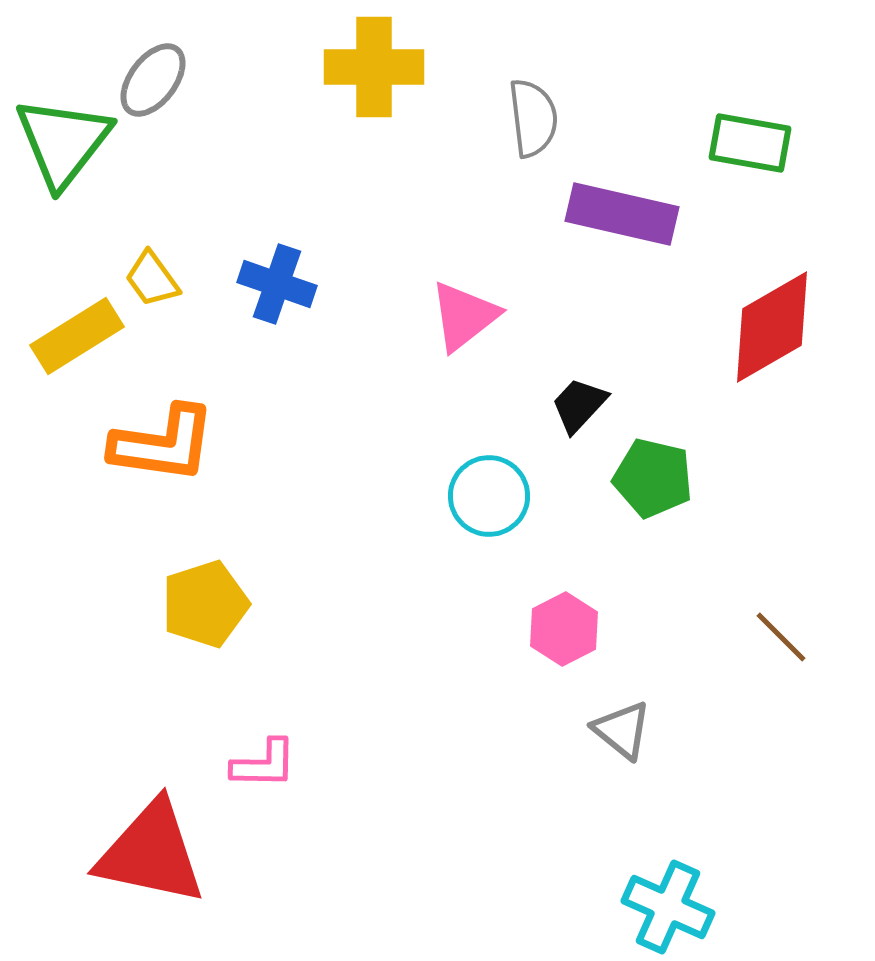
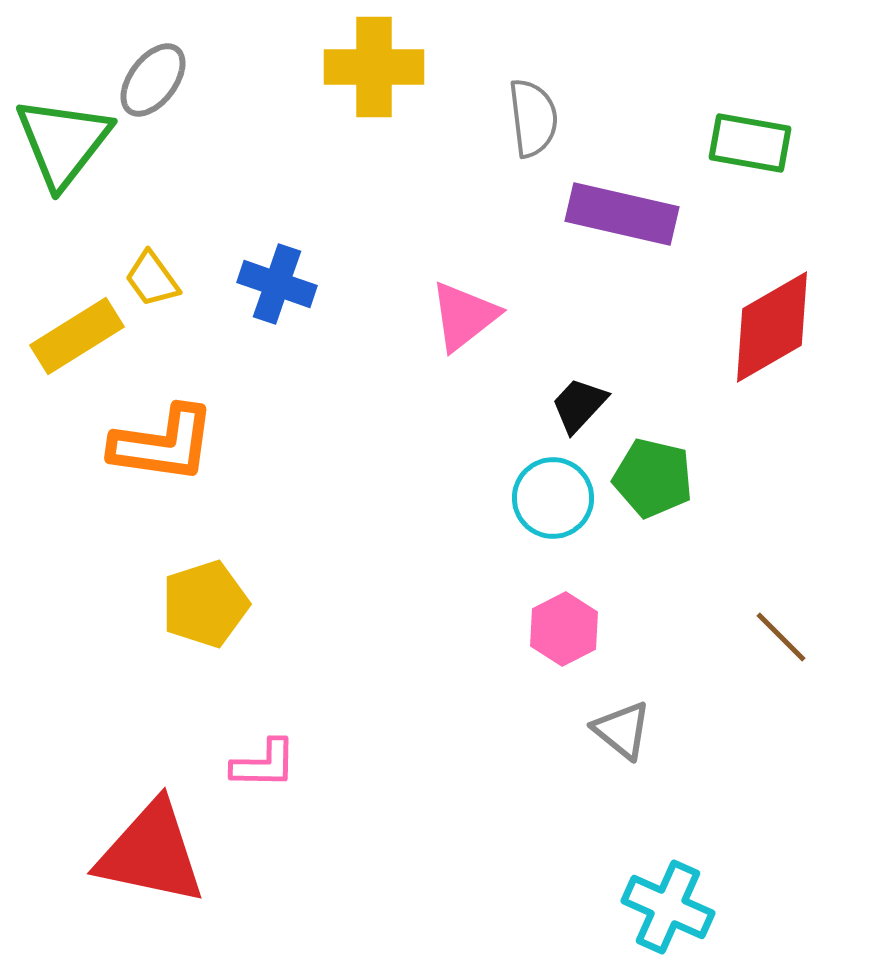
cyan circle: moved 64 px right, 2 px down
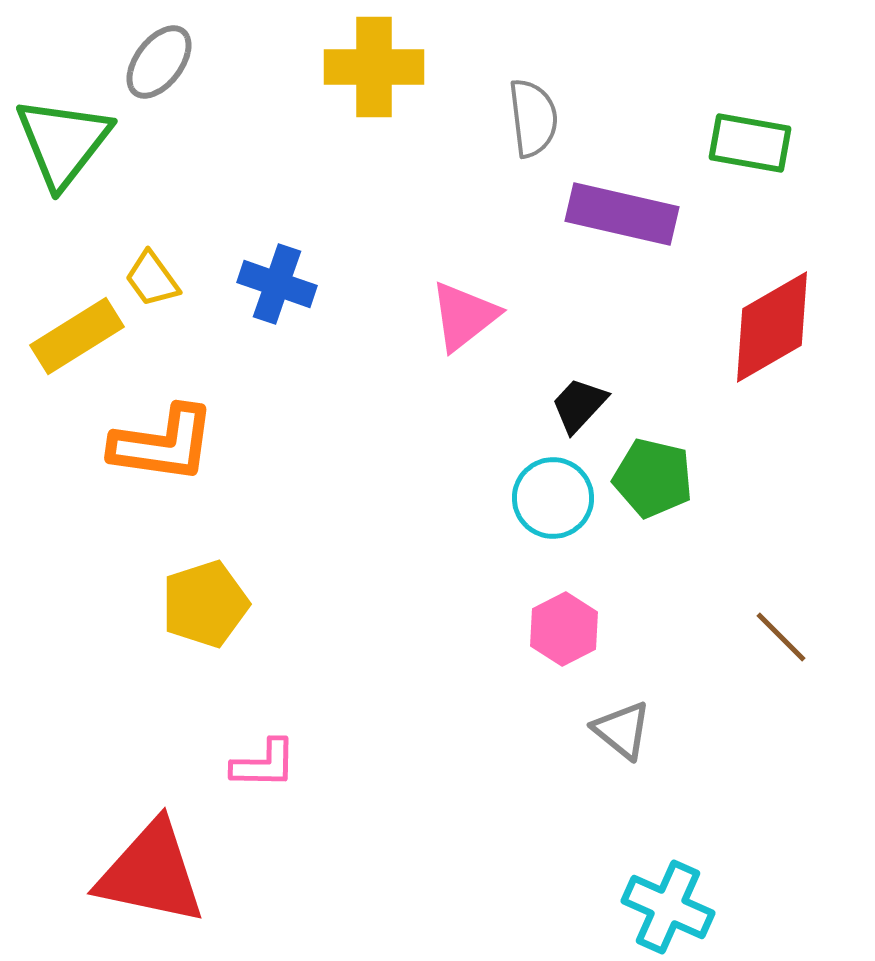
gray ellipse: moved 6 px right, 18 px up
red triangle: moved 20 px down
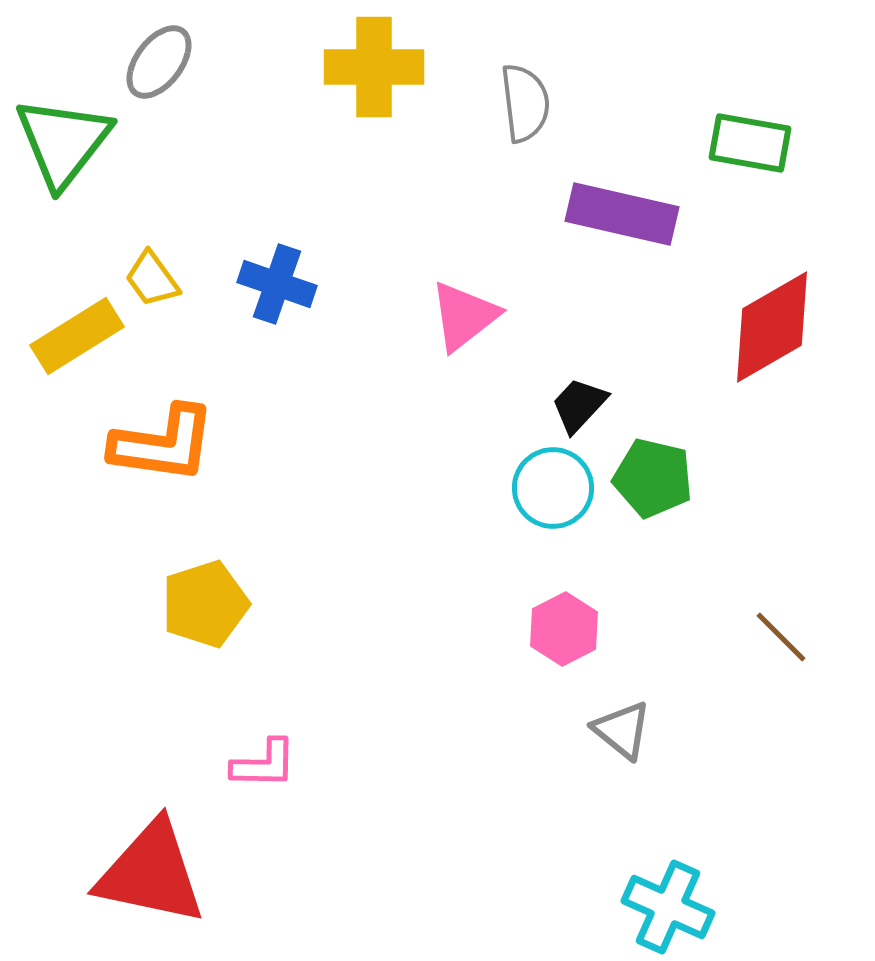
gray semicircle: moved 8 px left, 15 px up
cyan circle: moved 10 px up
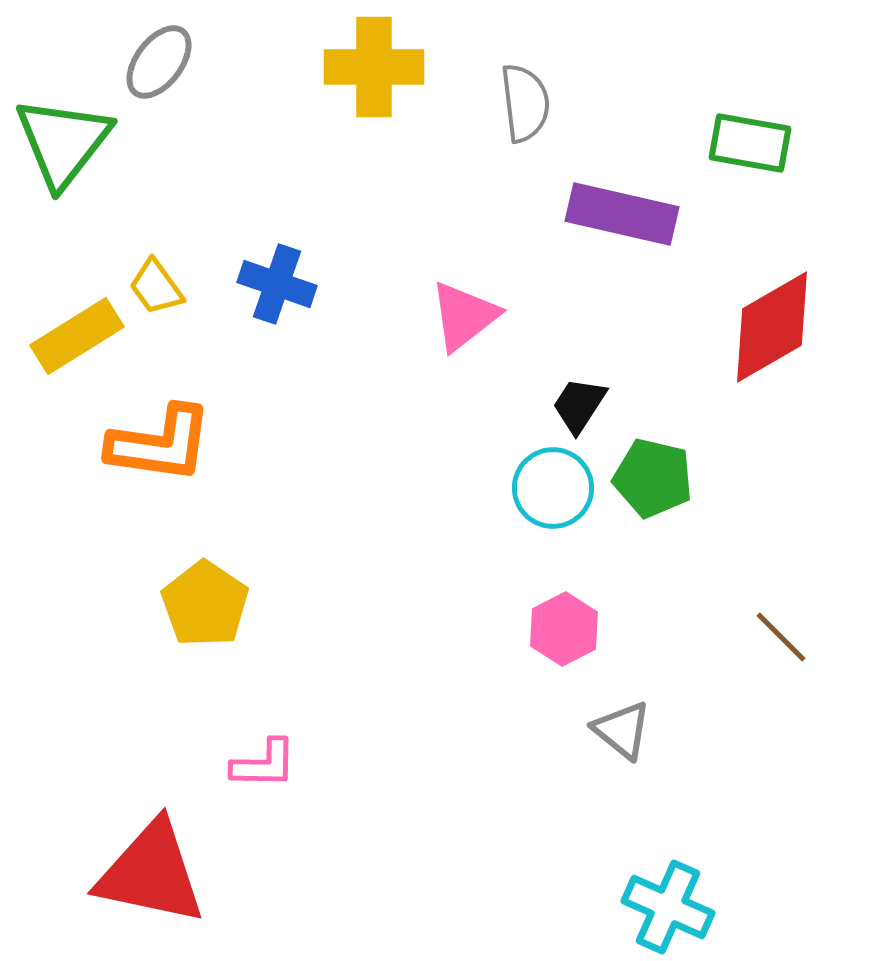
yellow trapezoid: moved 4 px right, 8 px down
black trapezoid: rotated 10 degrees counterclockwise
orange L-shape: moved 3 px left
yellow pentagon: rotated 20 degrees counterclockwise
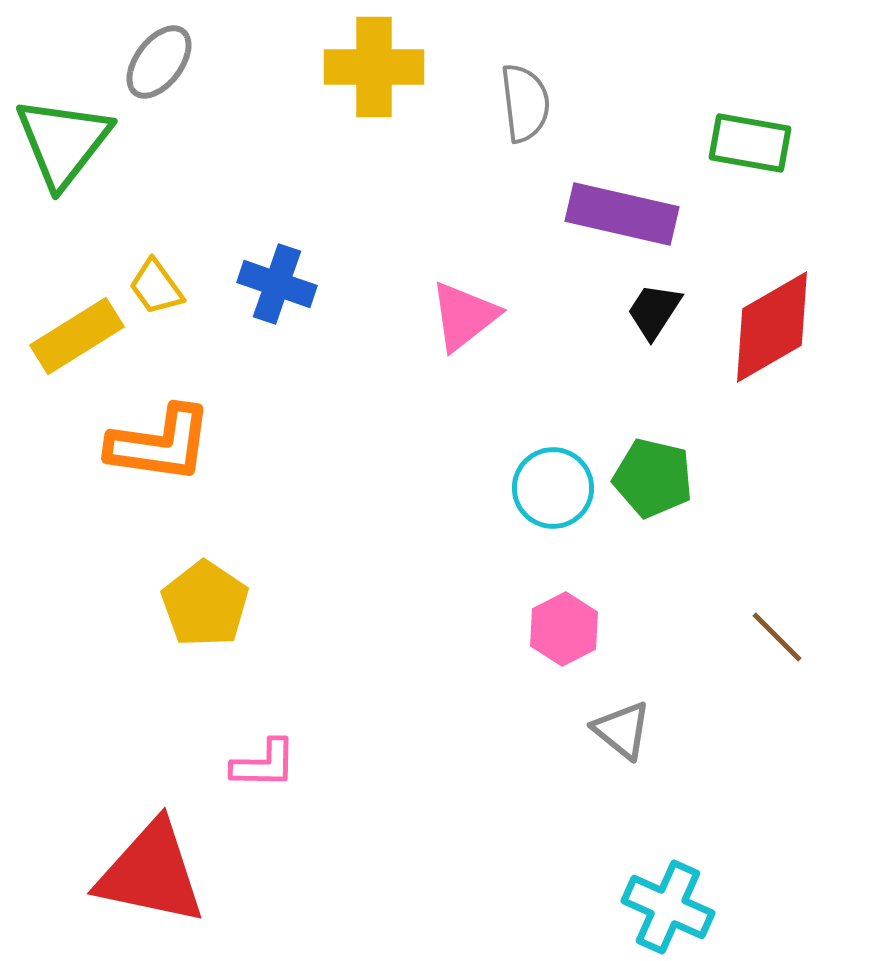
black trapezoid: moved 75 px right, 94 px up
brown line: moved 4 px left
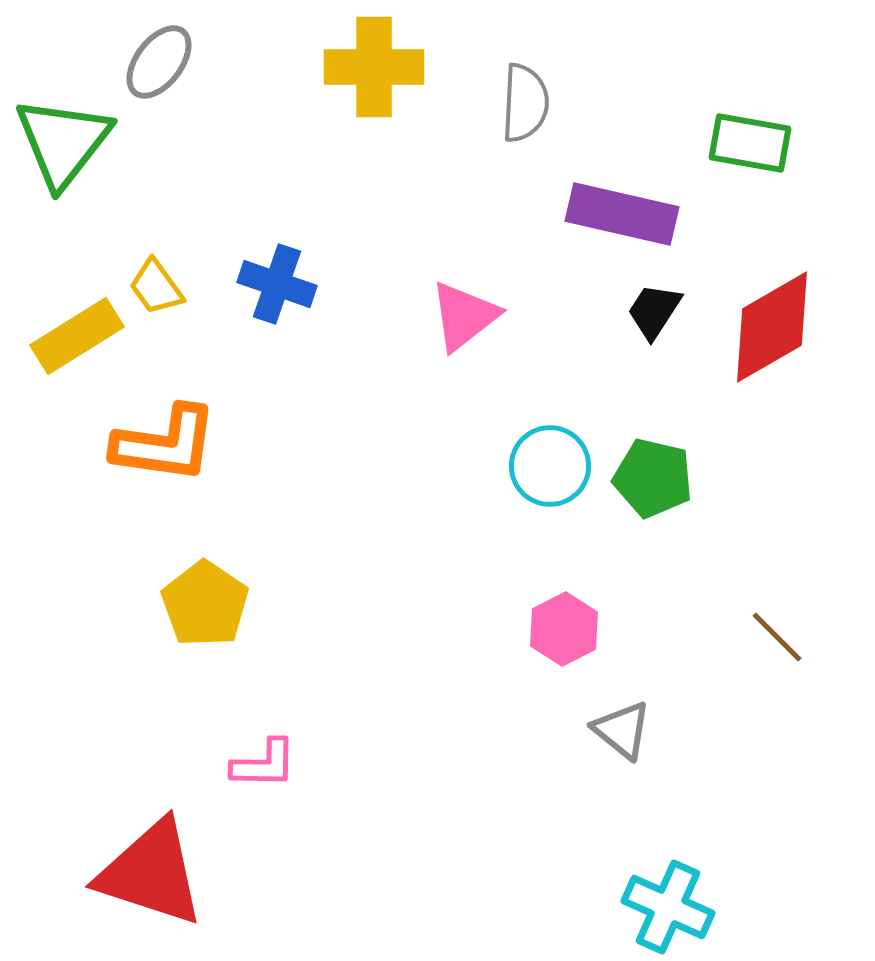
gray semicircle: rotated 10 degrees clockwise
orange L-shape: moved 5 px right
cyan circle: moved 3 px left, 22 px up
red triangle: rotated 6 degrees clockwise
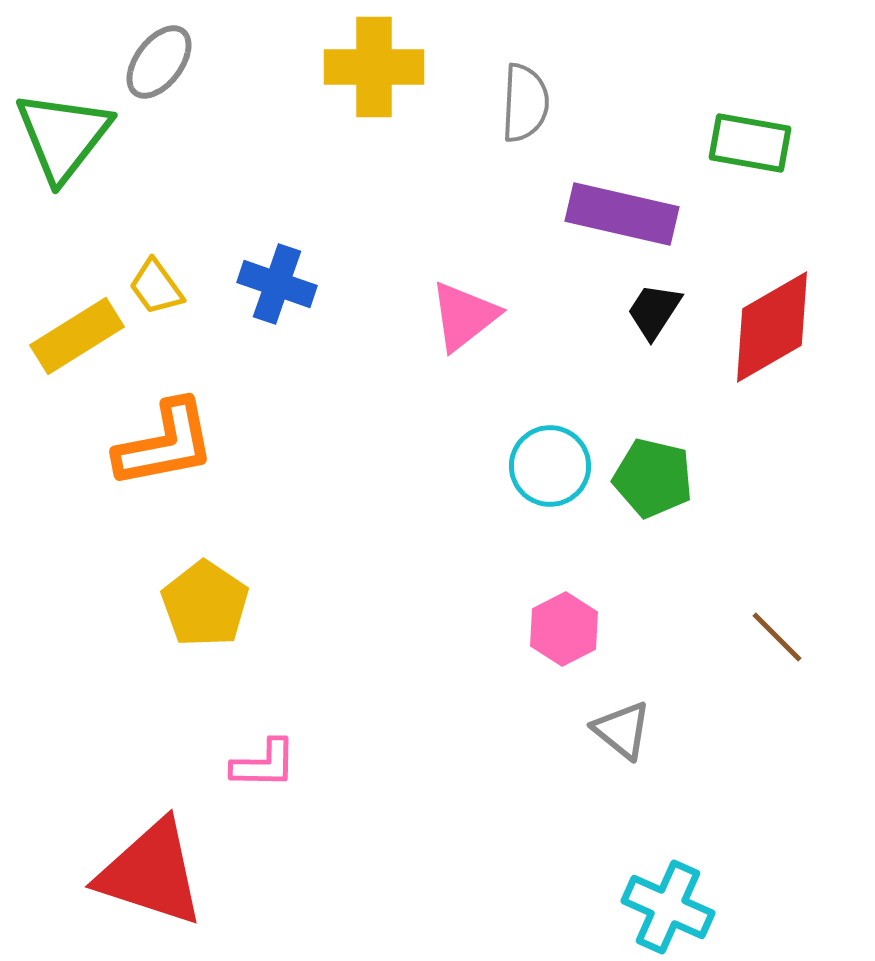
green triangle: moved 6 px up
orange L-shape: rotated 19 degrees counterclockwise
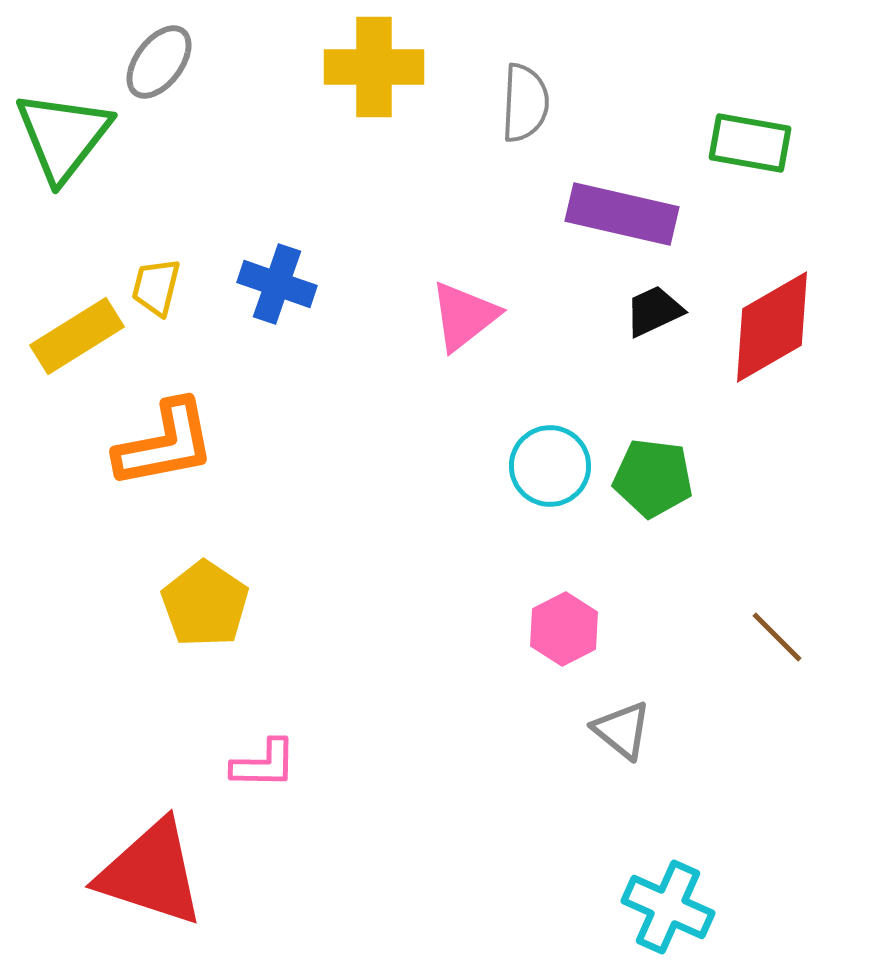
yellow trapezoid: rotated 50 degrees clockwise
black trapezoid: rotated 32 degrees clockwise
green pentagon: rotated 6 degrees counterclockwise
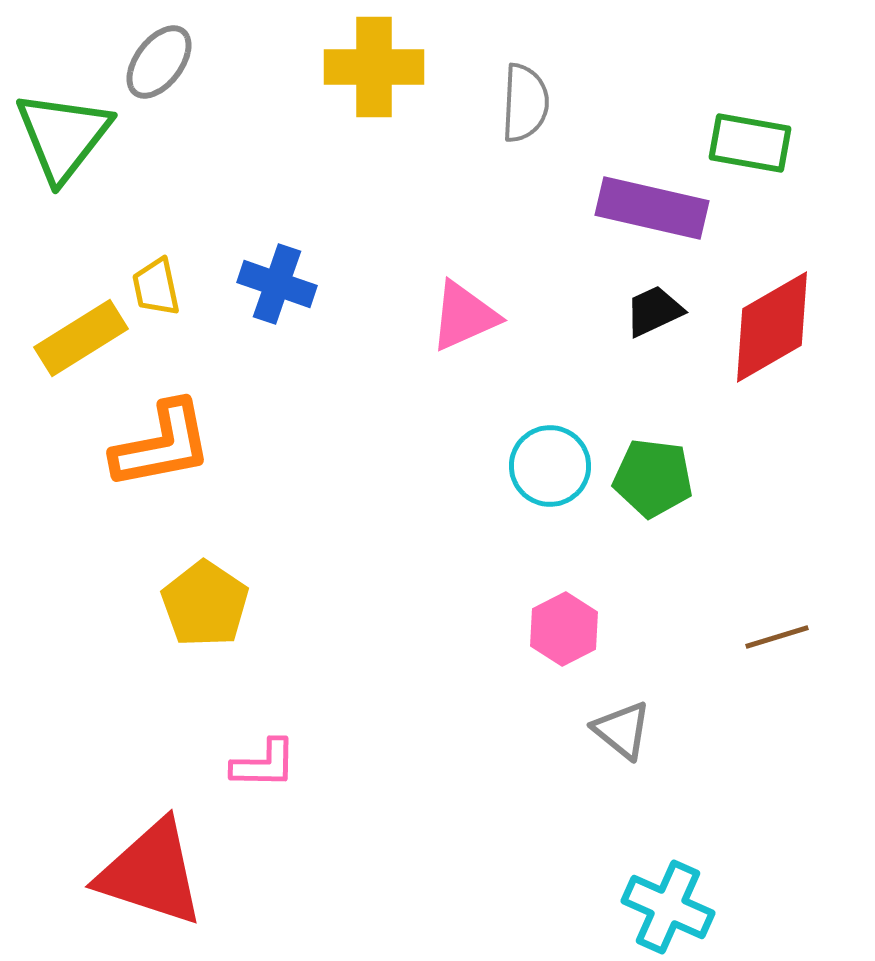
purple rectangle: moved 30 px right, 6 px up
yellow trapezoid: rotated 26 degrees counterclockwise
pink triangle: rotated 14 degrees clockwise
yellow rectangle: moved 4 px right, 2 px down
orange L-shape: moved 3 px left, 1 px down
brown line: rotated 62 degrees counterclockwise
